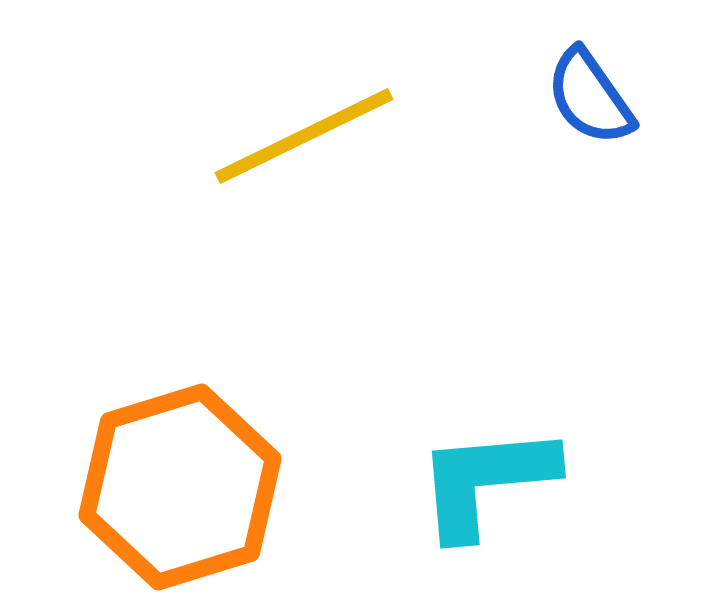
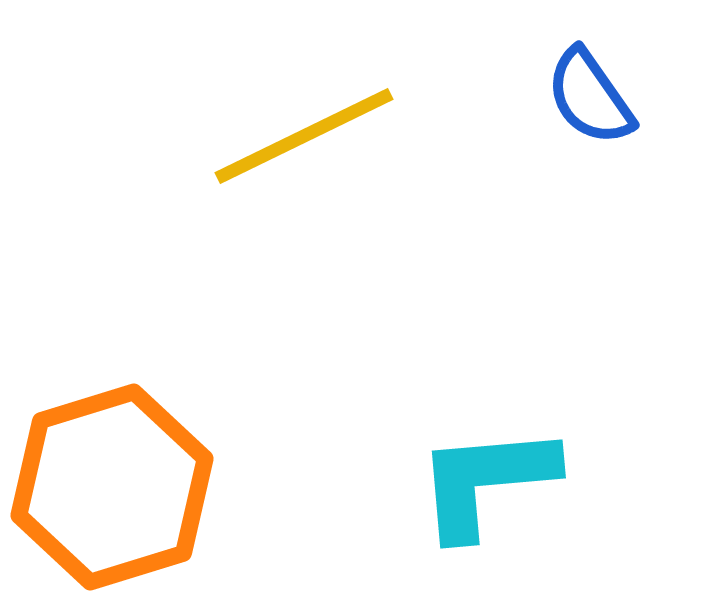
orange hexagon: moved 68 px left
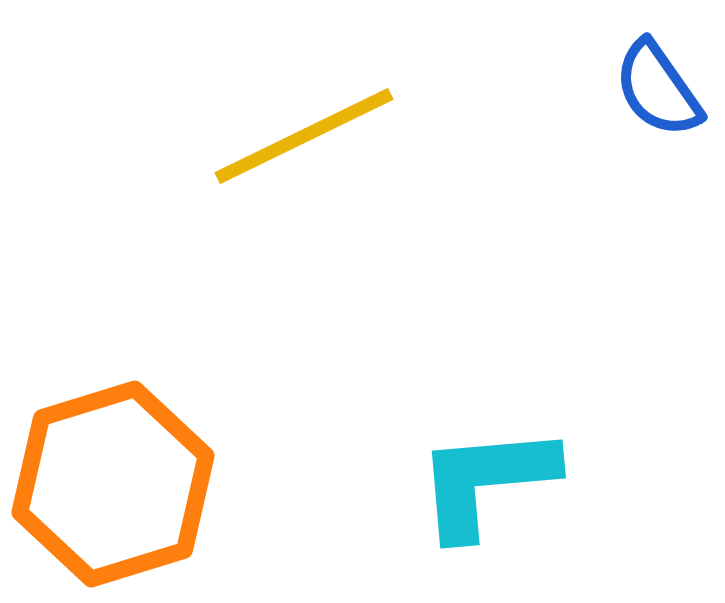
blue semicircle: moved 68 px right, 8 px up
orange hexagon: moved 1 px right, 3 px up
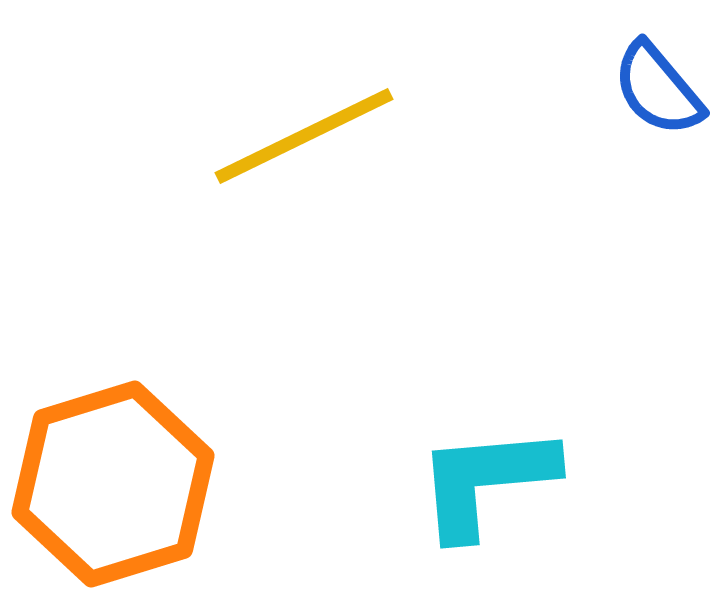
blue semicircle: rotated 5 degrees counterclockwise
